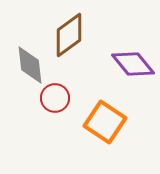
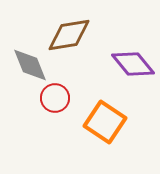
brown diamond: rotated 27 degrees clockwise
gray diamond: rotated 15 degrees counterclockwise
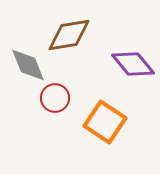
gray diamond: moved 2 px left
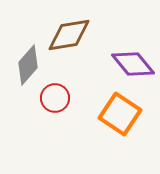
gray diamond: rotated 63 degrees clockwise
orange square: moved 15 px right, 8 px up
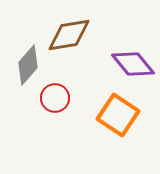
orange square: moved 2 px left, 1 px down
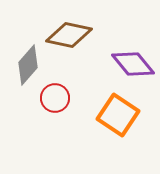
brown diamond: rotated 21 degrees clockwise
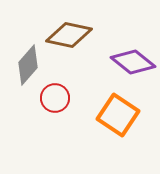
purple diamond: moved 2 px up; rotated 12 degrees counterclockwise
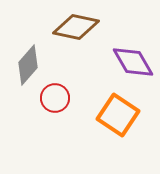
brown diamond: moved 7 px right, 8 px up
purple diamond: rotated 21 degrees clockwise
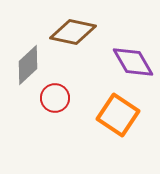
brown diamond: moved 3 px left, 5 px down
gray diamond: rotated 6 degrees clockwise
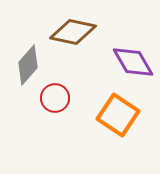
gray diamond: rotated 6 degrees counterclockwise
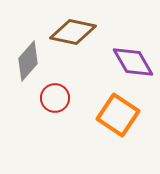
gray diamond: moved 4 px up
